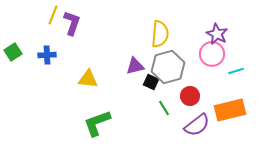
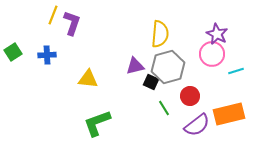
orange rectangle: moved 1 px left, 4 px down
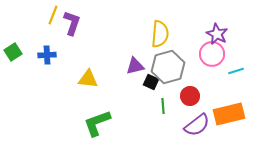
green line: moved 1 px left, 2 px up; rotated 28 degrees clockwise
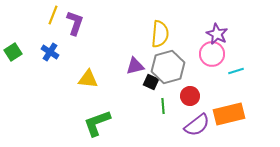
purple L-shape: moved 3 px right
blue cross: moved 3 px right, 3 px up; rotated 36 degrees clockwise
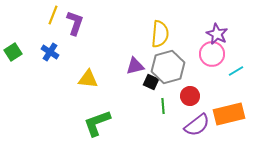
cyan line: rotated 14 degrees counterclockwise
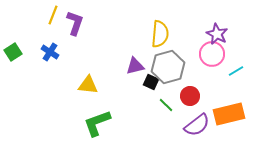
yellow triangle: moved 6 px down
green line: moved 3 px right, 1 px up; rotated 42 degrees counterclockwise
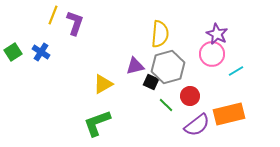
blue cross: moved 9 px left
yellow triangle: moved 15 px right, 1 px up; rotated 35 degrees counterclockwise
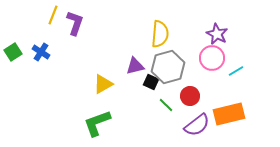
pink circle: moved 4 px down
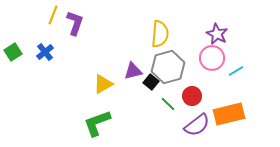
blue cross: moved 4 px right; rotated 18 degrees clockwise
purple triangle: moved 2 px left, 5 px down
black square: rotated 14 degrees clockwise
red circle: moved 2 px right
green line: moved 2 px right, 1 px up
